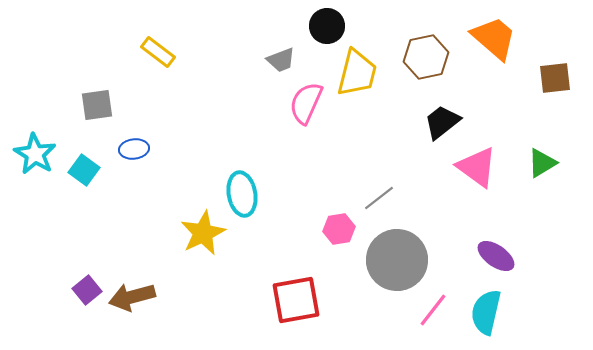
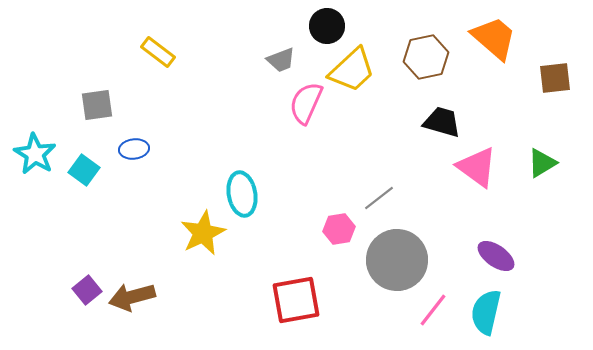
yellow trapezoid: moved 5 px left, 3 px up; rotated 33 degrees clockwise
black trapezoid: rotated 54 degrees clockwise
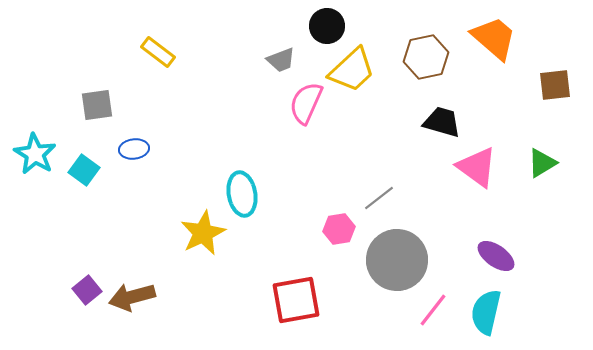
brown square: moved 7 px down
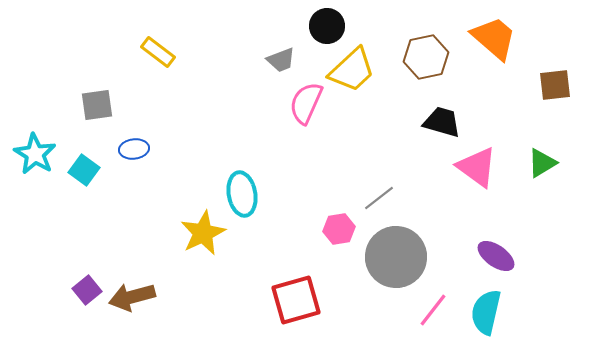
gray circle: moved 1 px left, 3 px up
red square: rotated 6 degrees counterclockwise
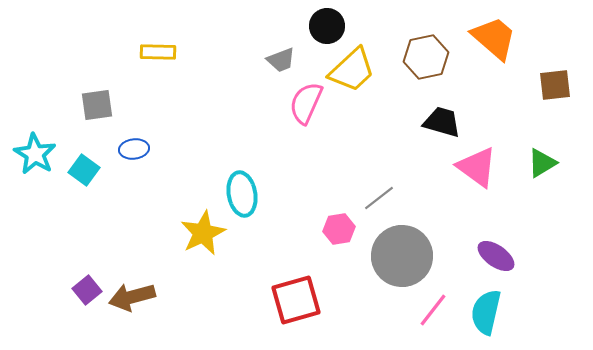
yellow rectangle: rotated 36 degrees counterclockwise
gray circle: moved 6 px right, 1 px up
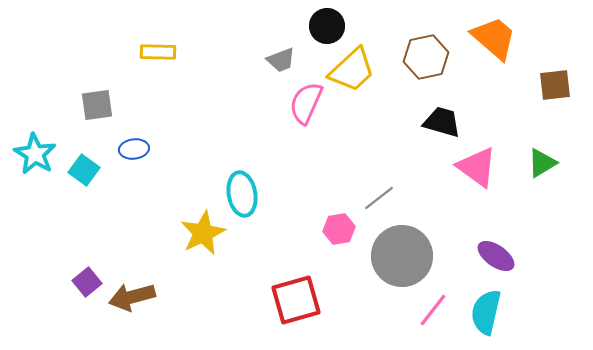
purple square: moved 8 px up
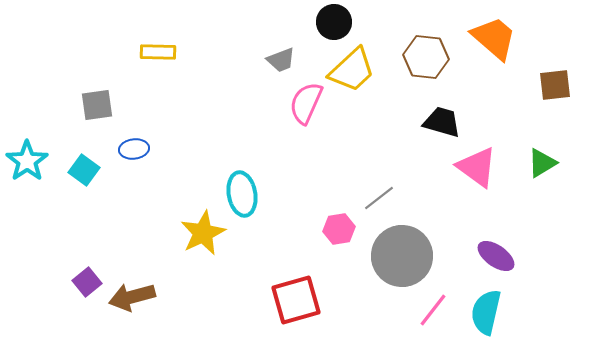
black circle: moved 7 px right, 4 px up
brown hexagon: rotated 18 degrees clockwise
cyan star: moved 8 px left, 7 px down; rotated 6 degrees clockwise
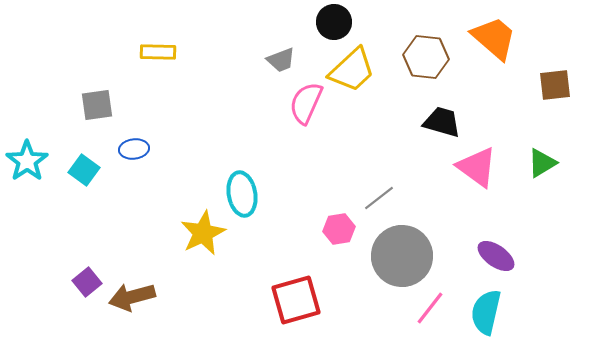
pink line: moved 3 px left, 2 px up
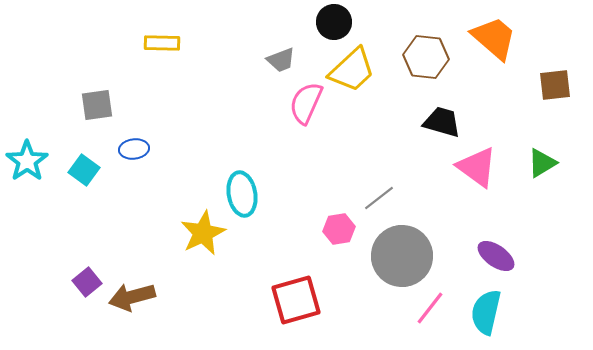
yellow rectangle: moved 4 px right, 9 px up
